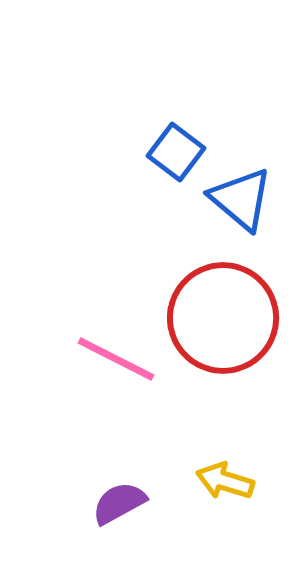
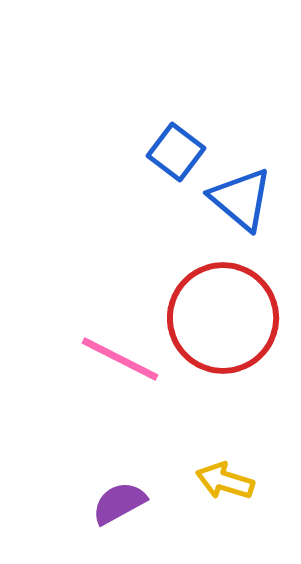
pink line: moved 4 px right
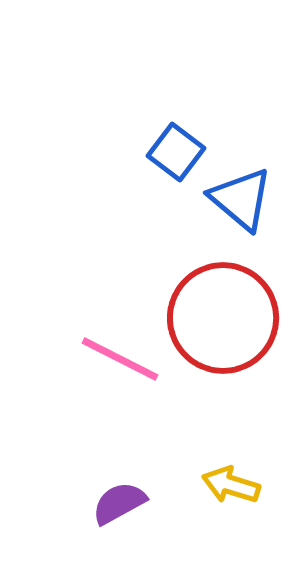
yellow arrow: moved 6 px right, 4 px down
